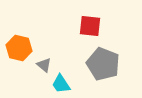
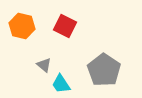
red square: moved 25 px left; rotated 20 degrees clockwise
orange hexagon: moved 3 px right, 22 px up
gray pentagon: moved 1 px right, 6 px down; rotated 12 degrees clockwise
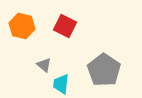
cyan trapezoid: rotated 40 degrees clockwise
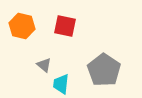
red square: rotated 15 degrees counterclockwise
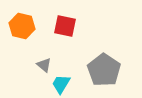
cyan trapezoid: rotated 25 degrees clockwise
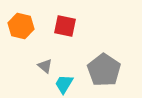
orange hexagon: moved 1 px left
gray triangle: moved 1 px right, 1 px down
cyan trapezoid: moved 3 px right
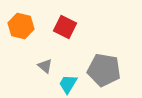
red square: moved 1 px down; rotated 15 degrees clockwise
gray pentagon: rotated 24 degrees counterclockwise
cyan trapezoid: moved 4 px right
